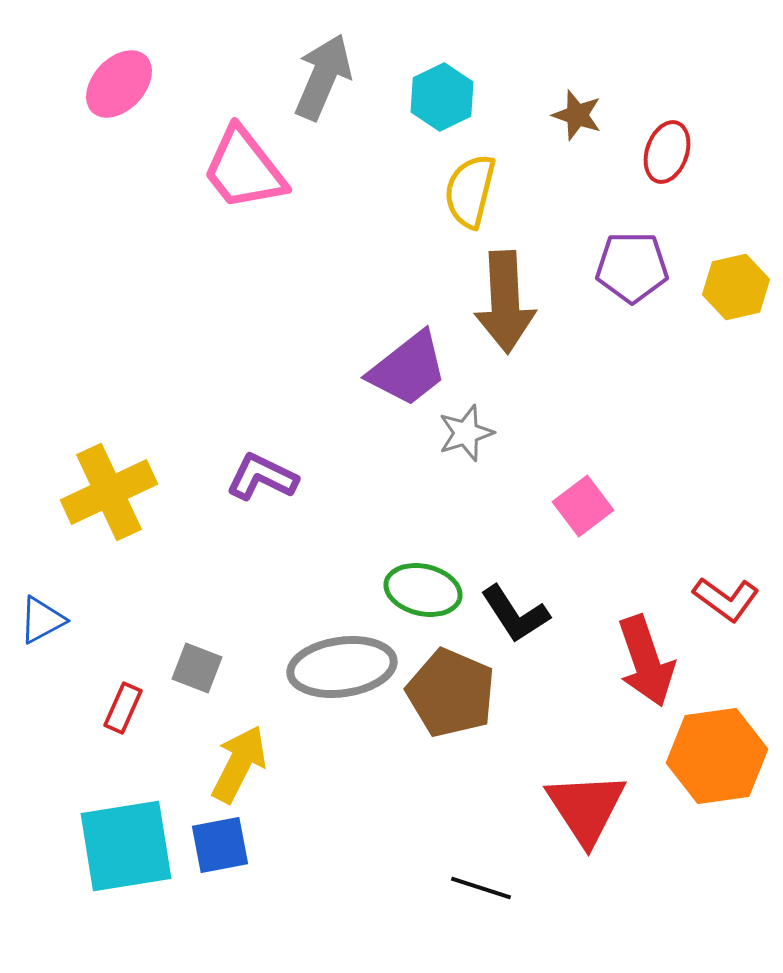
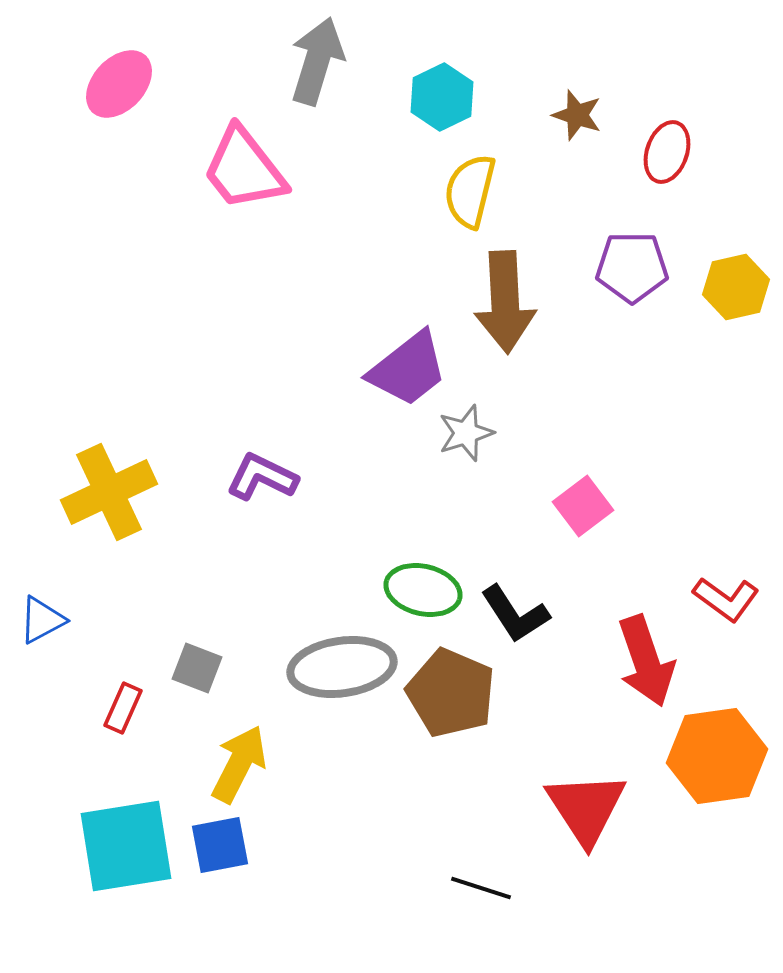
gray arrow: moved 6 px left, 16 px up; rotated 6 degrees counterclockwise
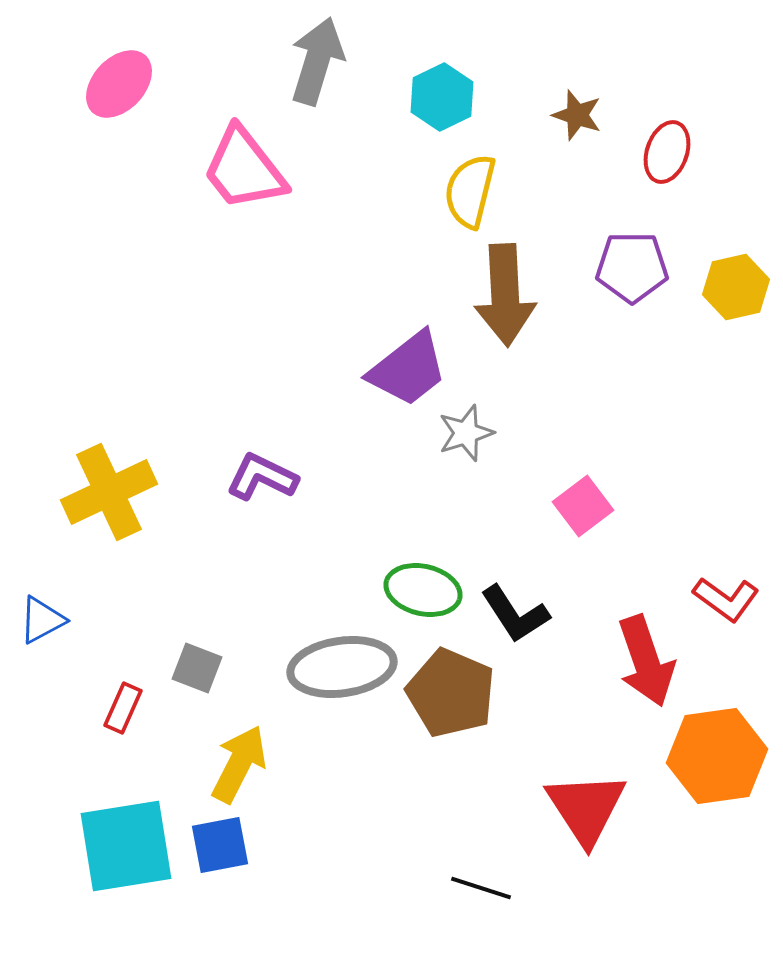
brown arrow: moved 7 px up
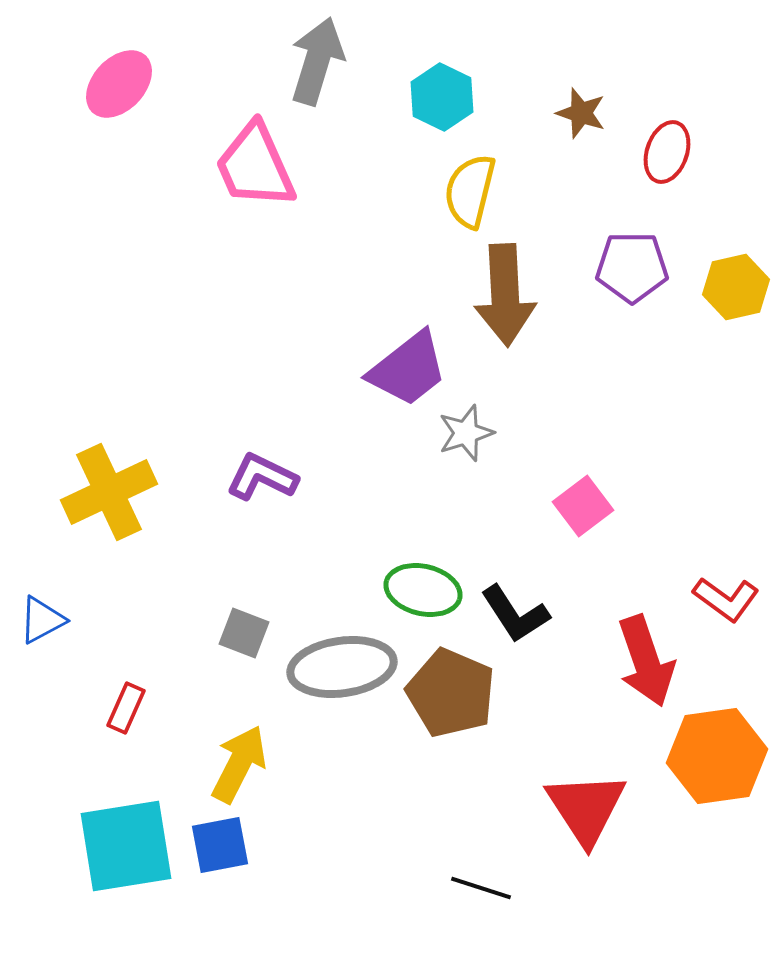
cyan hexagon: rotated 8 degrees counterclockwise
brown star: moved 4 px right, 2 px up
pink trapezoid: moved 11 px right, 3 px up; rotated 14 degrees clockwise
gray square: moved 47 px right, 35 px up
red rectangle: moved 3 px right
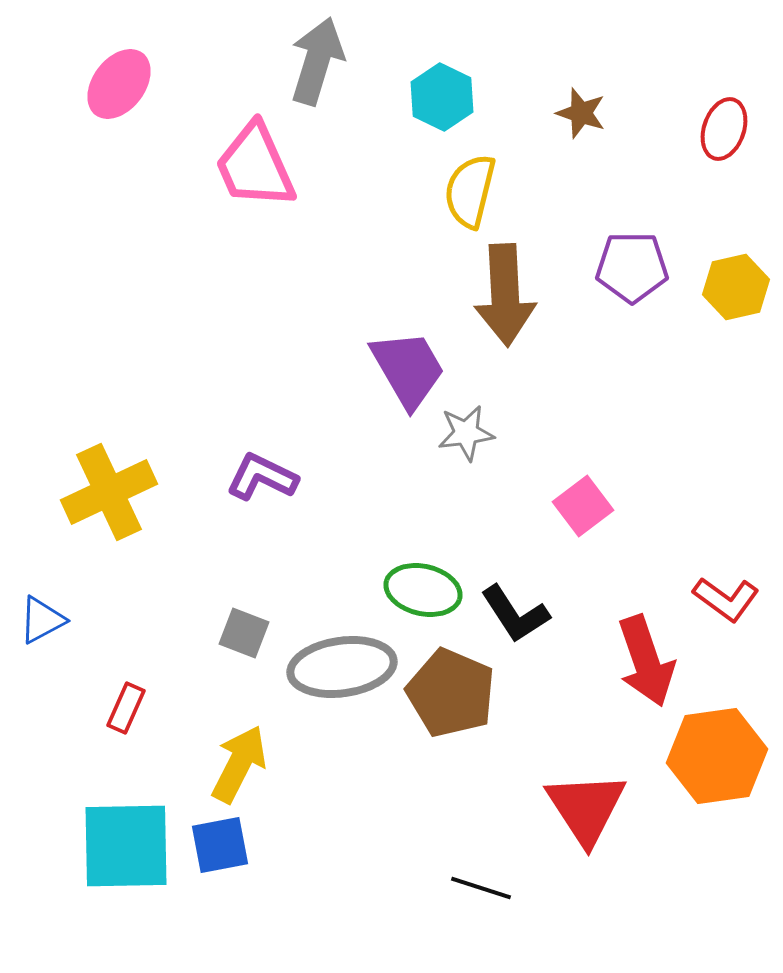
pink ellipse: rotated 6 degrees counterclockwise
red ellipse: moved 57 px right, 23 px up
purple trapezoid: rotated 82 degrees counterclockwise
gray star: rotated 10 degrees clockwise
cyan square: rotated 8 degrees clockwise
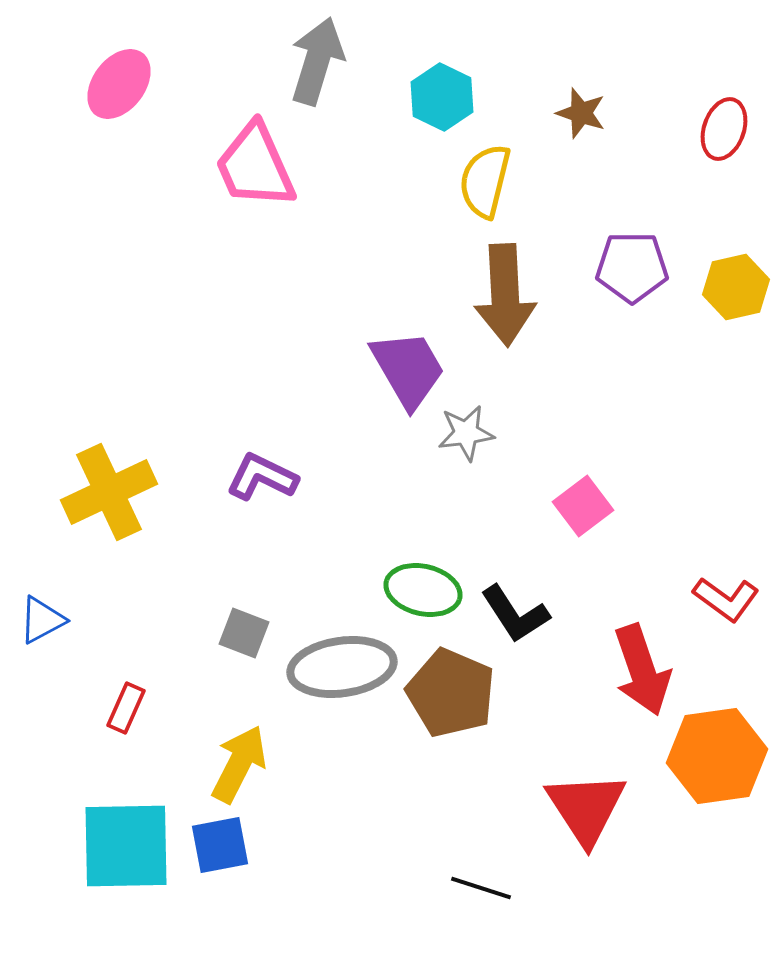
yellow semicircle: moved 15 px right, 10 px up
red arrow: moved 4 px left, 9 px down
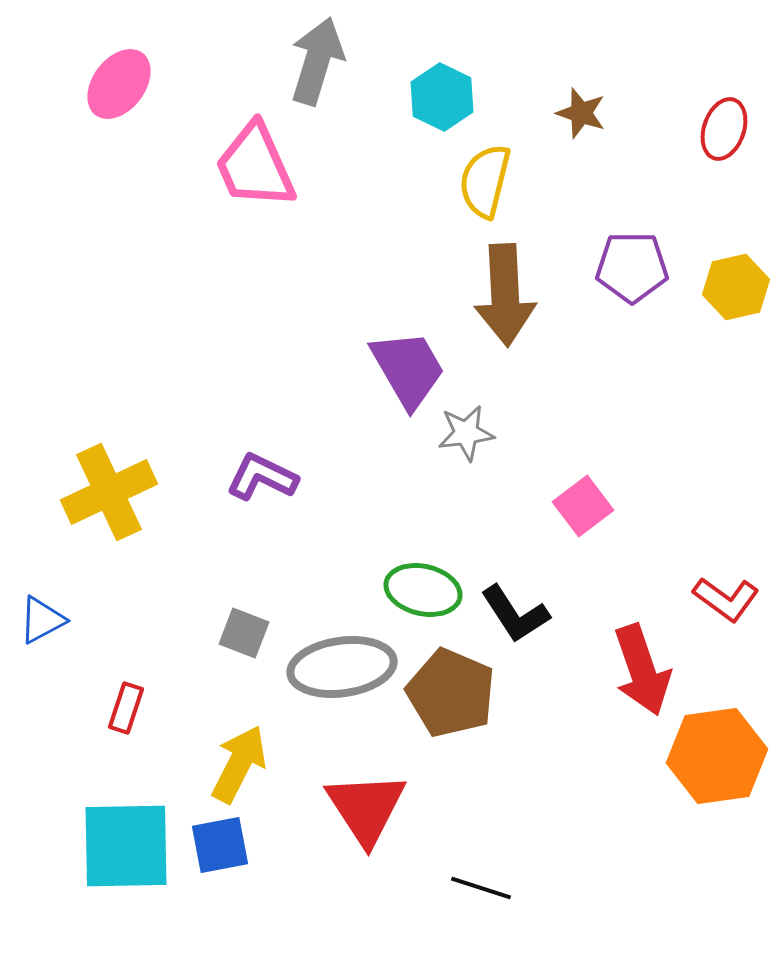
red rectangle: rotated 6 degrees counterclockwise
red triangle: moved 220 px left
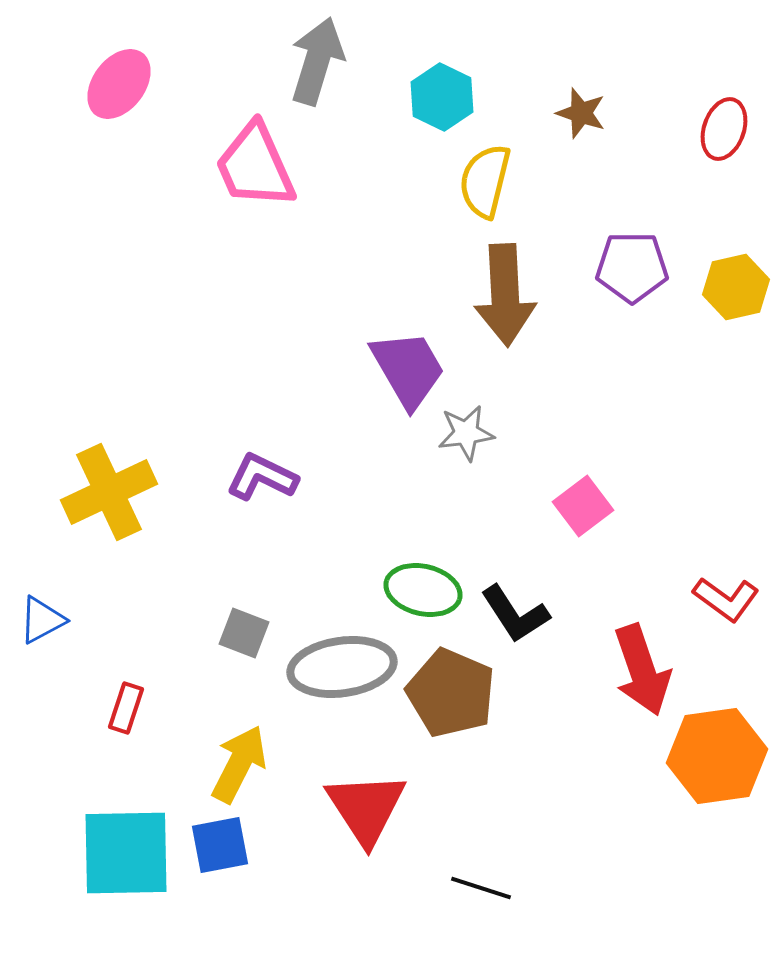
cyan square: moved 7 px down
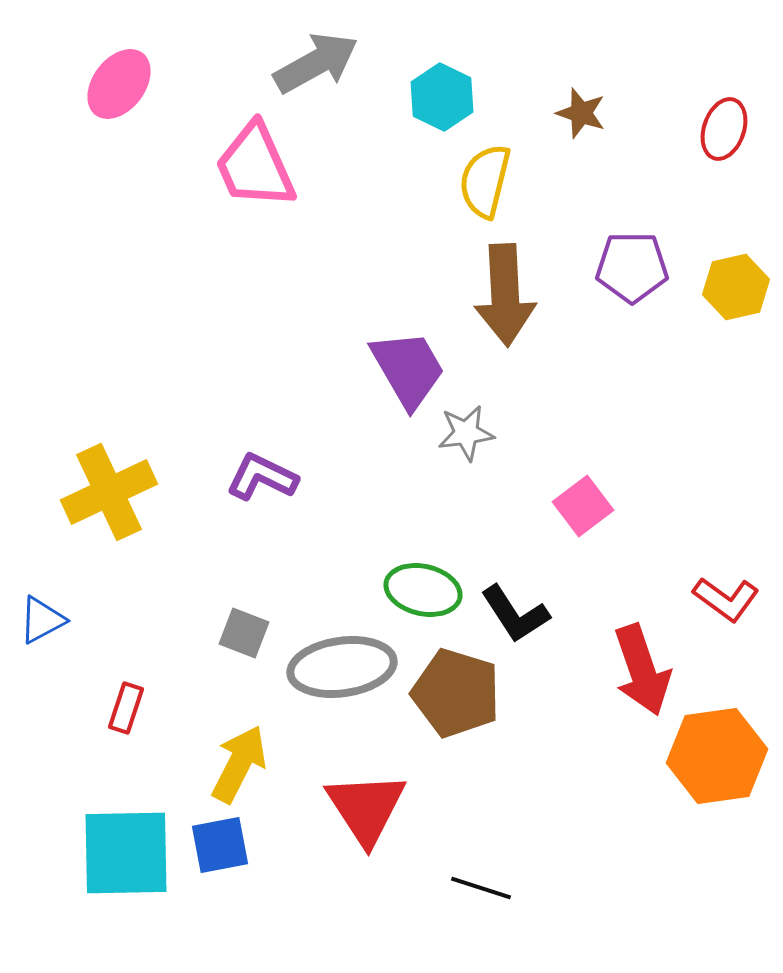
gray arrow: moved 1 px left, 2 px down; rotated 44 degrees clockwise
brown pentagon: moved 5 px right; rotated 6 degrees counterclockwise
